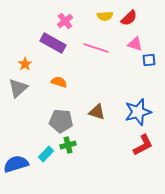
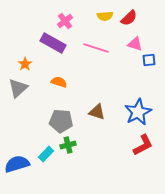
blue star: rotated 12 degrees counterclockwise
blue semicircle: moved 1 px right
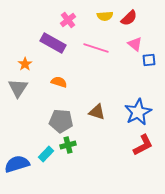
pink cross: moved 3 px right, 1 px up
pink triangle: rotated 21 degrees clockwise
gray triangle: rotated 15 degrees counterclockwise
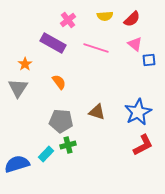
red semicircle: moved 3 px right, 1 px down
orange semicircle: rotated 35 degrees clockwise
